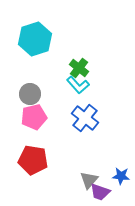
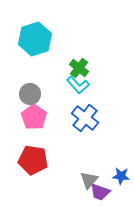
pink pentagon: rotated 25 degrees counterclockwise
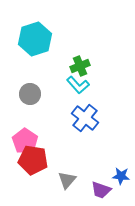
green cross: moved 1 px right, 2 px up; rotated 30 degrees clockwise
pink pentagon: moved 9 px left, 24 px down
gray triangle: moved 22 px left
purple trapezoid: moved 1 px right, 2 px up
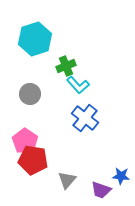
green cross: moved 14 px left
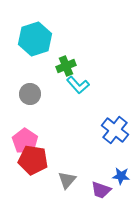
blue cross: moved 30 px right, 12 px down
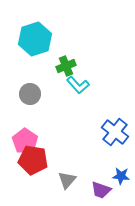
blue cross: moved 2 px down
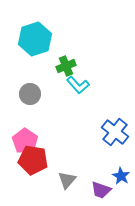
blue star: rotated 24 degrees clockwise
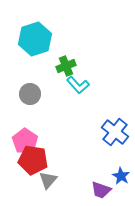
gray triangle: moved 19 px left
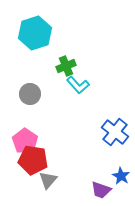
cyan hexagon: moved 6 px up
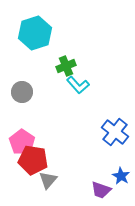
gray circle: moved 8 px left, 2 px up
pink pentagon: moved 3 px left, 1 px down
